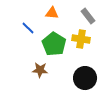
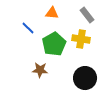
gray rectangle: moved 1 px left, 1 px up
green pentagon: rotated 10 degrees clockwise
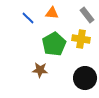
blue line: moved 10 px up
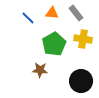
gray rectangle: moved 11 px left, 2 px up
yellow cross: moved 2 px right
black circle: moved 4 px left, 3 px down
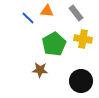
orange triangle: moved 5 px left, 2 px up
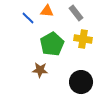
green pentagon: moved 2 px left
black circle: moved 1 px down
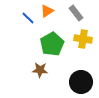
orange triangle: rotated 40 degrees counterclockwise
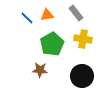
orange triangle: moved 4 px down; rotated 24 degrees clockwise
blue line: moved 1 px left
black circle: moved 1 px right, 6 px up
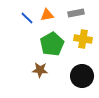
gray rectangle: rotated 63 degrees counterclockwise
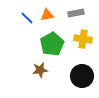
brown star: rotated 14 degrees counterclockwise
